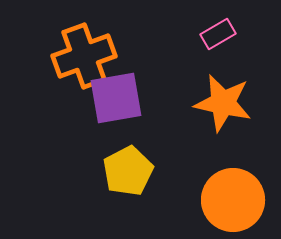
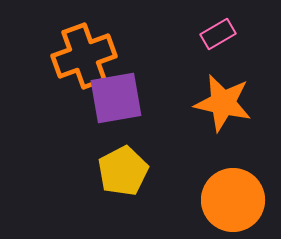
yellow pentagon: moved 5 px left
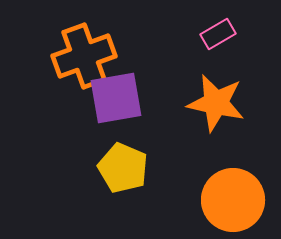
orange star: moved 7 px left
yellow pentagon: moved 3 px up; rotated 21 degrees counterclockwise
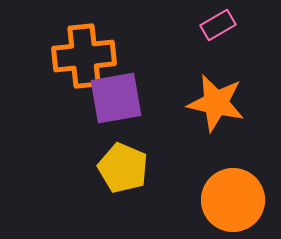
pink rectangle: moved 9 px up
orange cross: rotated 14 degrees clockwise
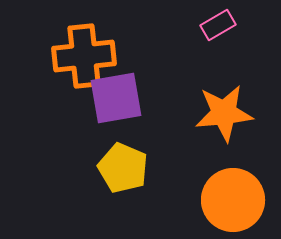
orange star: moved 8 px right, 10 px down; rotated 18 degrees counterclockwise
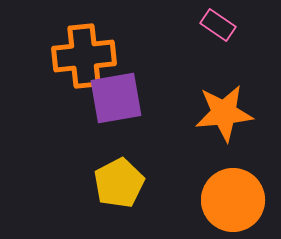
pink rectangle: rotated 64 degrees clockwise
yellow pentagon: moved 4 px left, 15 px down; rotated 21 degrees clockwise
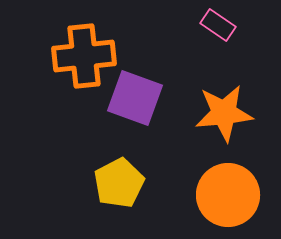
purple square: moved 19 px right; rotated 30 degrees clockwise
orange circle: moved 5 px left, 5 px up
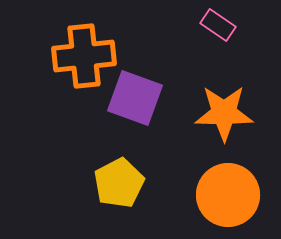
orange star: rotated 6 degrees clockwise
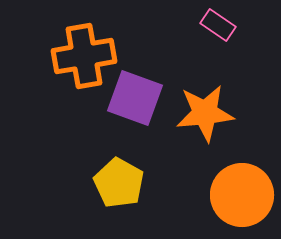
orange cross: rotated 4 degrees counterclockwise
orange star: moved 19 px left; rotated 6 degrees counterclockwise
yellow pentagon: rotated 15 degrees counterclockwise
orange circle: moved 14 px right
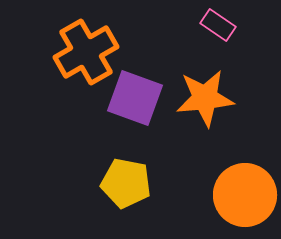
orange cross: moved 2 px right, 4 px up; rotated 20 degrees counterclockwise
orange star: moved 15 px up
yellow pentagon: moved 7 px right; rotated 18 degrees counterclockwise
orange circle: moved 3 px right
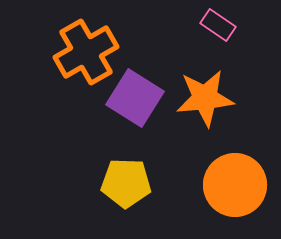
purple square: rotated 12 degrees clockwise
yellow pentagon: rotated 9 degrees counterclockwise
orange circle: moved 10 px left, 10 px up
